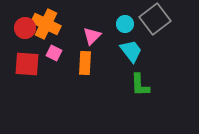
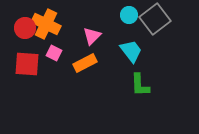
cyan circle: moved 4 px right, 9 px up
orange rectangle: rotated 60 degrees clockwise
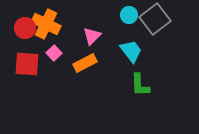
pink square: rotated 21 degrees clockwise
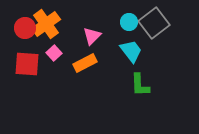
cyan circle: moved 7 px down
gray square: moved 1 px left, 4 px down
orange cross: rotated 28 degrees clockwise
